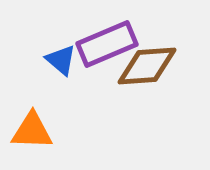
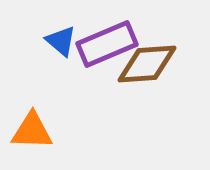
blue triangle: moved 19 px up
brown diamond: moved 2 px up
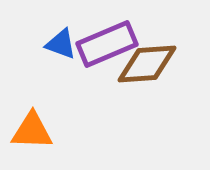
blue triangle: moved 3 px down; rotated 20 degrees counterclockwise
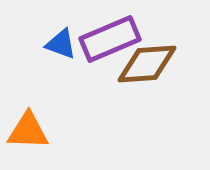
purple rectangle: moved 3 px right, 5 px up
orange triangle: moved 4 px left
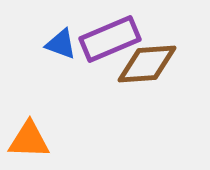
orange triangle: moved 1 px right, 9 px down
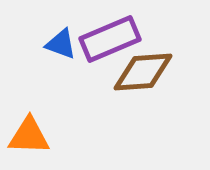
brown diamond: moved 4 px left, 8 px down
orange triangle: moved 4 px up
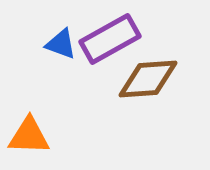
purple rectangle: rotated 6 degrees counterclockwise
brown diamond: moved 5 px right, 7 px down
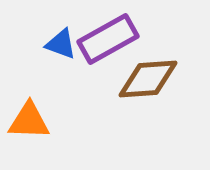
purple rectangle: moved 2 px left
orange triangle: moved 15 px up
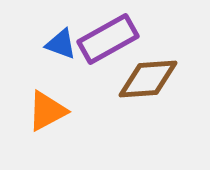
orange triangle: moved 18 px right, 10 px up; rotated 30 degrees counterclockwise
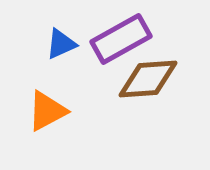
purple rectangle: moved 13 px right
blue triangle: rotated 44 degrees counterclockwise
